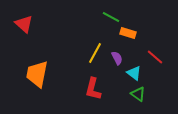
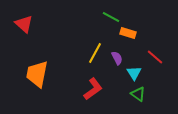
cyan triangle: rotated 21 degrees clockwise
red L-shape: rotated 140 degrees counterclockwise
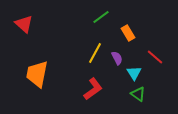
green line: moved 10 px left; rotated 66 degrees counterclockwise
orange rectangle: rotated 42 degrees clockwise
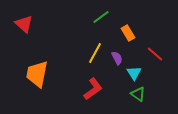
red line: moved 3 px up
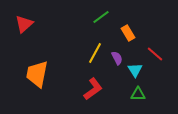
red triangle: rotated 36 degrees clockwise
cyan triangle: moved 1 px right, 3 px up
green triangle: rotated 35 degrees counterclockwise
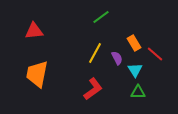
red triangle: moved 10 px right, 7 px down; rotated 36 degrees clockwise
orange rectangle: moved 6 px right, 10 px down
green triangle: moved 2 px up
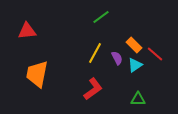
red triangle: moved 7 px left
orange rectangle: moved 2 px down; rotated 14 degrees counterclockwise
cyan triangle: moved 5 px up; rotated 28 degrees clockwise
green triangle: moved 7 px down
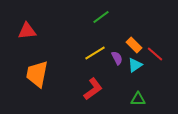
yellow line: rotated 30 degrees clockwise
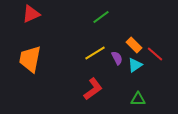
red triangle: moved 4 px right, 17 px up; rotated 18 degrees counterclockwise
orange trapezoid: moved 7 px left, 15 px up
